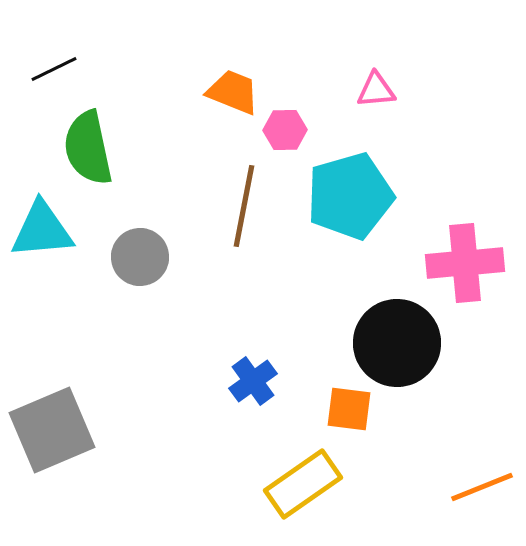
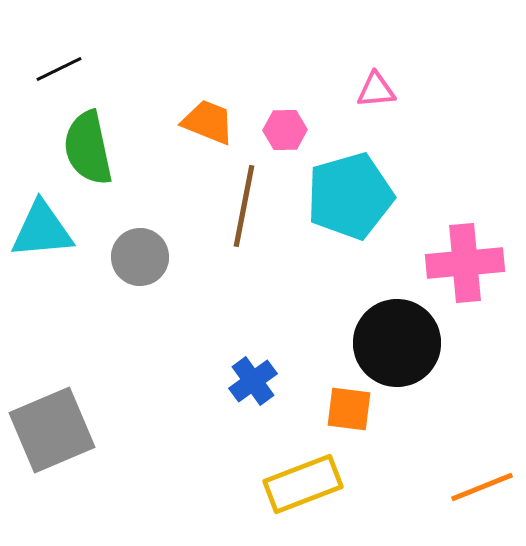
black line: moved 5 px right
orange trapezoid: moved 25 px left, 30 px down
yellow rectangle: rotated 14 degrees clockwise
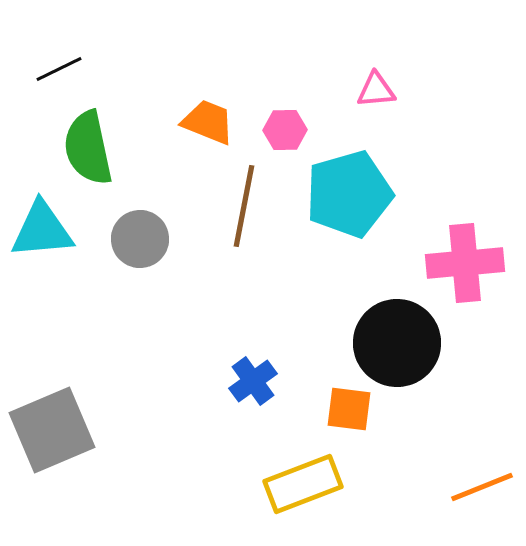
cyan pentagon: moved 1 px left, 2 px up
gray circle: moved 18 px up
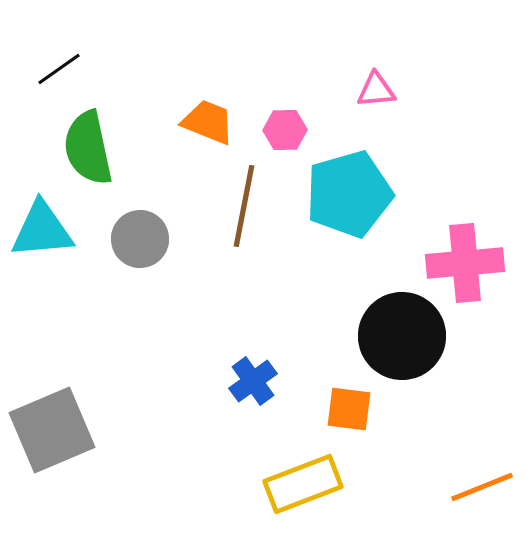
black line: rotated 9 degrees counterclockwise
black circle: moved 5 px right, 7 px up
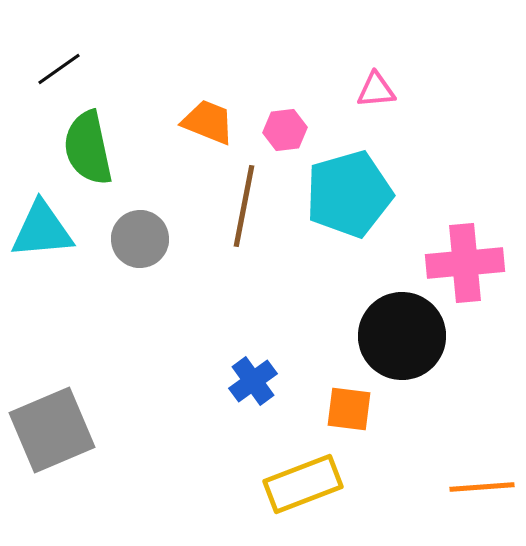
pink hexagon: rotated 6 degrees counterclockwise
orange line: rotated 18 degrees clockwise
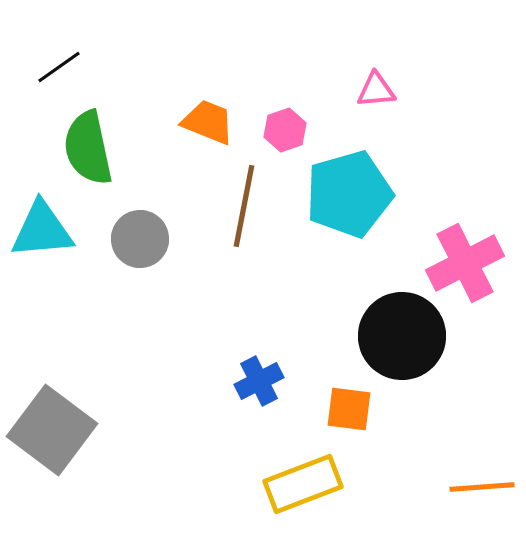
black line: moved 2 px up
pink hexagon: rotated 12 degrees counterclockwise
pink cross: rotated 22 degrees counterclockwise
blue cross: moved 6 px right; rotated 9 degrees clockwise
gray square: rotated 30 degrees counterclockwise
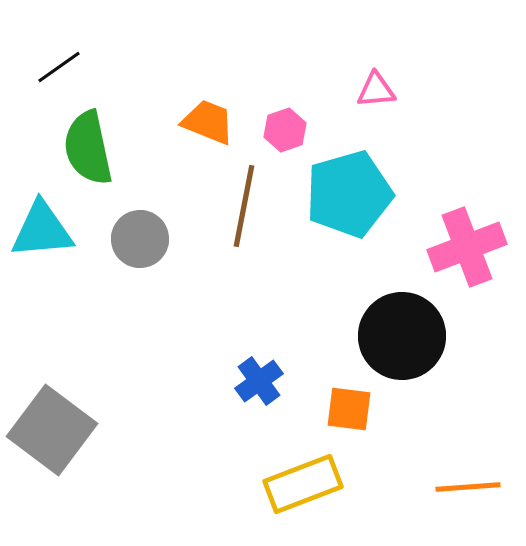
pink cross: moved 2 px right, 16 px up; rotated 6 degrees clockwise
blue cross: rotated 9 degrees counterclockwise
orange line: moved 14 px left
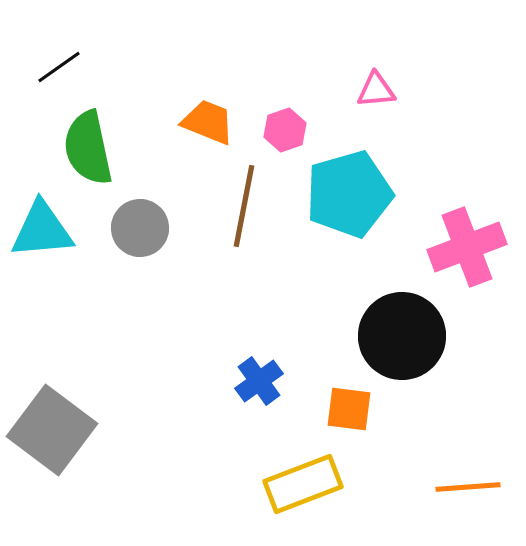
gray circle: moved 11 px up
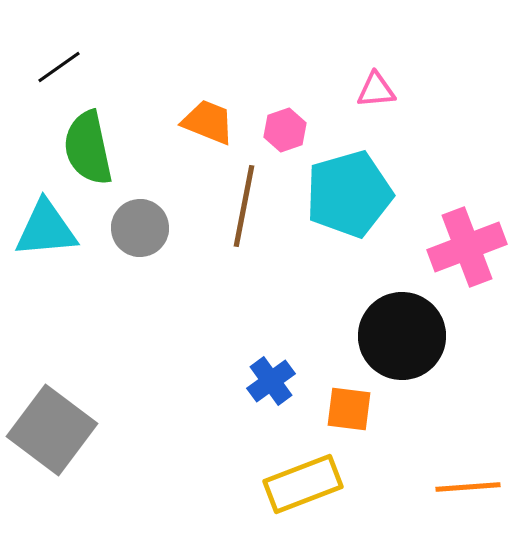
cyan triangle: moved 4 px right, 1 px up
blue cross: moved 12 px right
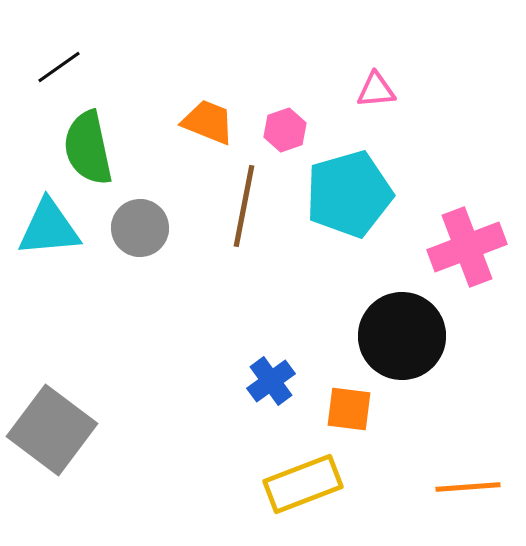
cyan triangle: moved 3 px right, 1 px up
